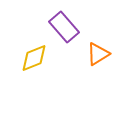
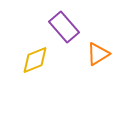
yellow diamond: moved 1 px right, 2 px down
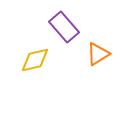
yellow diamond: rotated 8 degrees clockwise
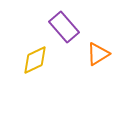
yellow diamond: rotated 12 degrees counterclockwise
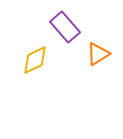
purple rectangle: moved 1 px right
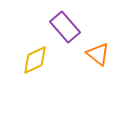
orange triangle: rotated 50 degrees counterclockwise
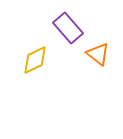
purple rectangle: moved 3 px right, 1 px down
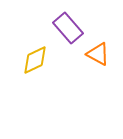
orange triangle: rotated 10 degrees counterclockwise
